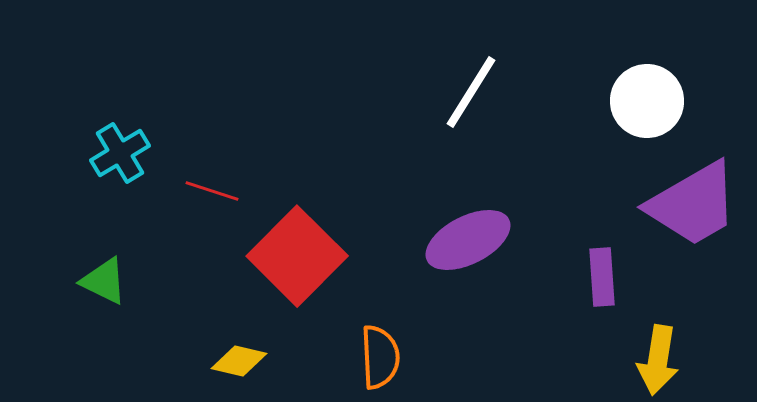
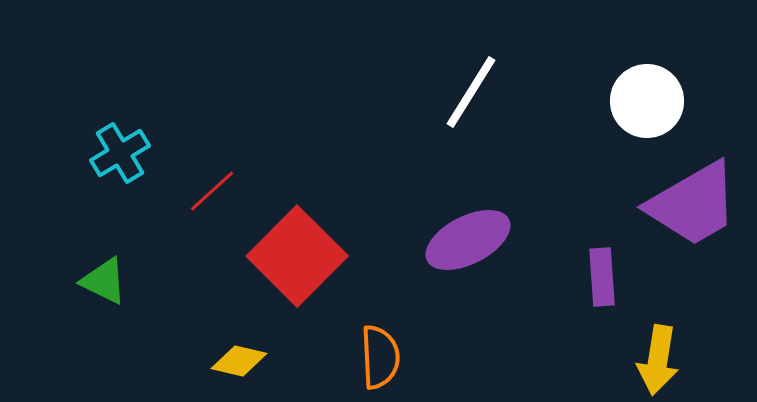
red line: rotated 60 degrees counterclockwise
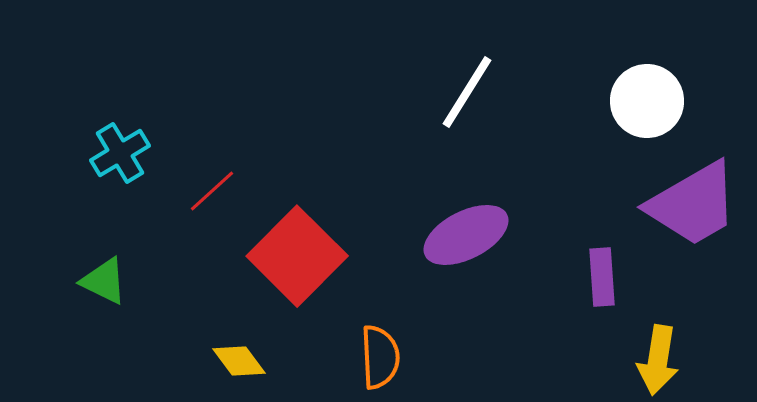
white line: moved 4 px left
purple ellipse: moved 2 px left, 5 px up
yellow diamond: rotated 40 degrees clockwise
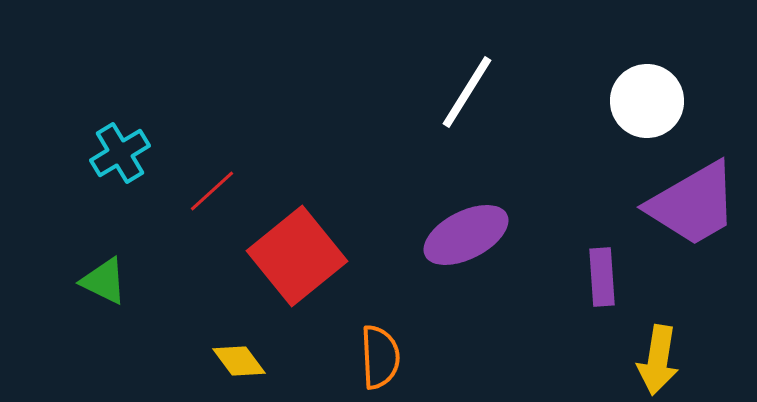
red square: rotated 6 degrees clockwise
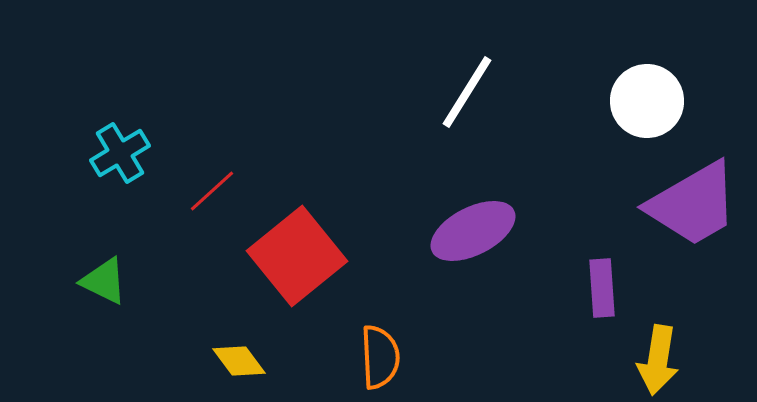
purple ellipse: moved 7 px right, 4 px up
purple rectangle: moved 11 px down
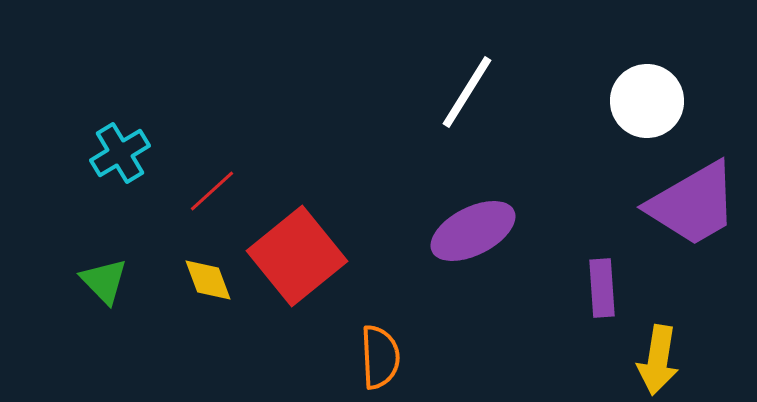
green triangle: rotated 20 degrees clockwise
yellow diamond: moved 31 px left, 81 px up; rotated 16 degrees clockwise
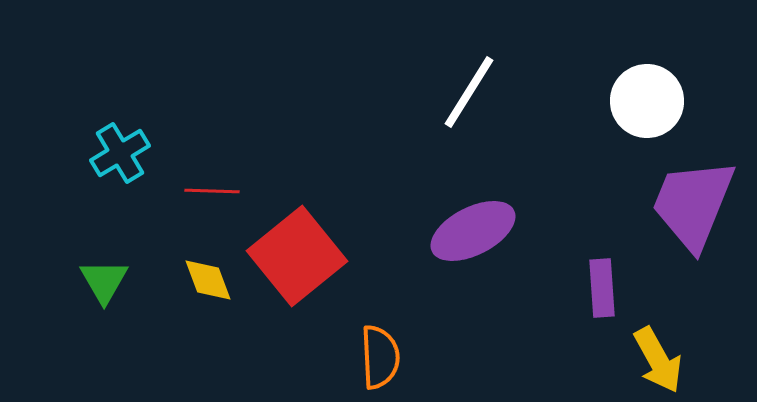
white line: moved 2 px right
red line: rotated 44 degrees clockwise
purple trapezoid: rotated 142 degrees clockwise
green triangle: rotated 14 degrees clockwise
yellow arrow: rotated 38 degrees counterclockwise
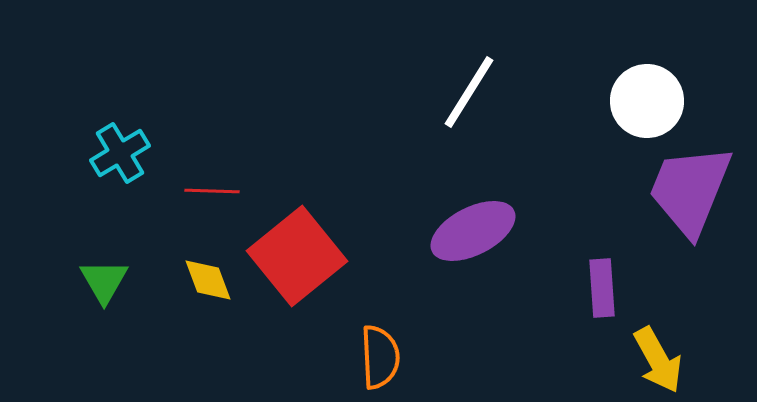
purple trapezoid: moved 3 px left, 14 px up
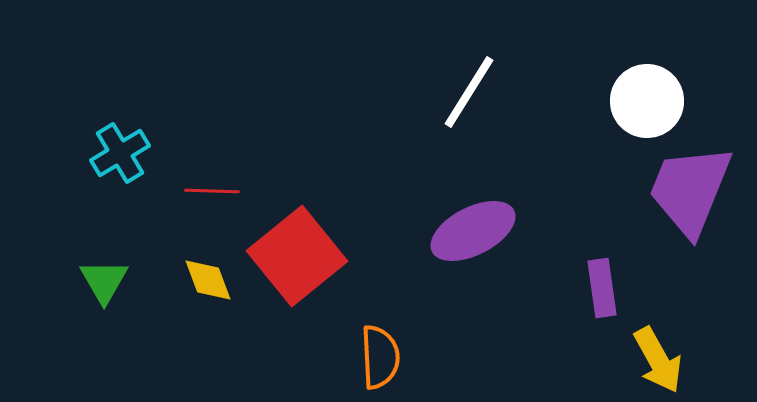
purple rectangle: rotated 4 degrees counterclockwise
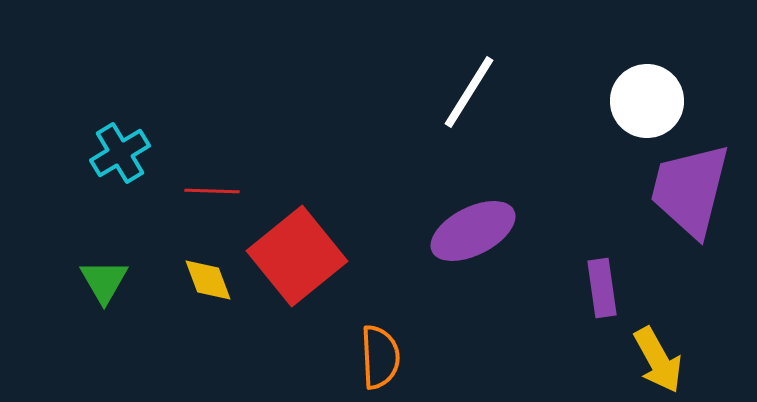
purple trapezoid: rotated 8 degrees counterclockwise
